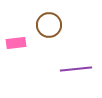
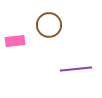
pink rectangle: moved 1 px left, 2 px up
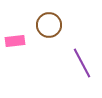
purple line: moved 6 px right, 6 px up; rotated 68 degrees clockwise
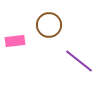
purple line: moved 3 px left, 2 px up; rotated 24 degrees counterclockwise
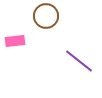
brown circle: moved 3 px left, 9 px up
